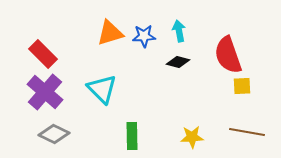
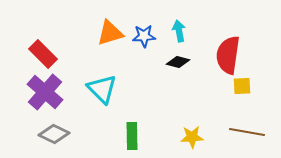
red semicircle: rotated 27 degrees clockwise
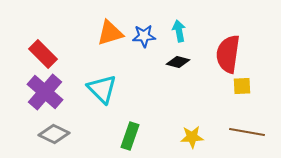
red semicircle: moved 1 px up
green rectangle: moved 2 px left; rotated 20 degrees clockwise
